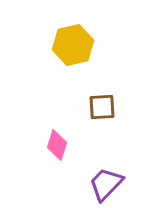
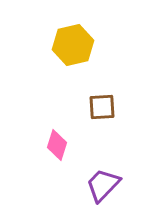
purple trapezoid: moved 3 px left, 1 px down
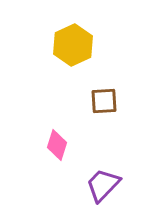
yellow hexagon: rotated 12 degrees counterclockwise
brown square: moved 2 px right, 6 px up
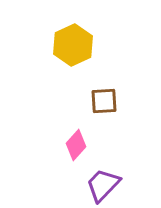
pink diamond: moved 19 px right; rotated 24 degrees clockwise
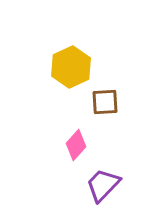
yellow hexagon: moved 2 px left, 22 px down
brown square: moved 1 px right, 1 px down
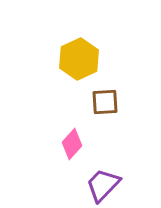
yellow hexagon: moved 8 px right, 8 px up
pink diamond: moved 4 px left, 1 px up
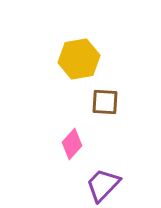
yellow hexagon: rotated 15 degrees clockwise
brown square: rotated 8 degrees clockwise
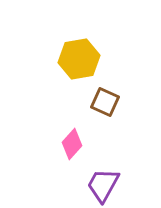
brown square: rotated 20 degrees clockwise
purple trapezoid: rotated 15 degrees counterclockwise
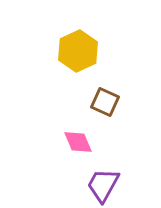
yellow hexagon: moved 1 px left, 8 px up; rotated 15 degrees counterclockwise
pink diamond: moved 6 px right, 2 px up; rotated 64 degrees counterclockwise
